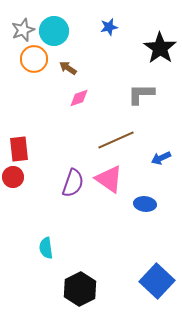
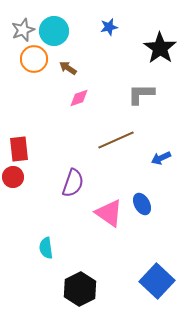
pink triangle: moved 34 px down
blue ellipse: moved 3 px left; rotated 55 degrees clockwise
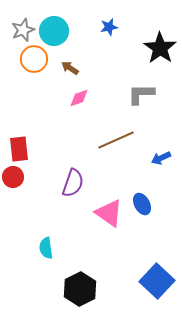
brown arrow: moved 2 px right
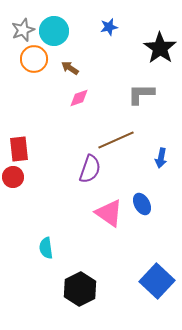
blue arrow: rotated 54 degrees counterclockwise
purple semicircle: moved 17 px right, 14 px up
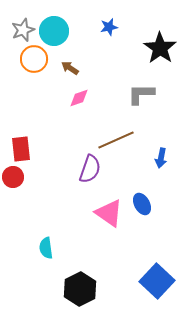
red rectangle: moved 2 px right
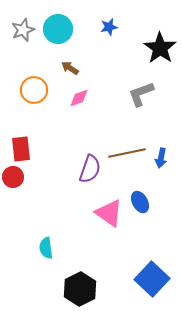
cyan circle: moved 4 px right, 2 px up
orange circle: moved 31 px down
gray L-shape: rotated 20 degrees counterclockwise
brown line: moved 11 px right, 13 px down; rotated 12 degrees clockwise
blue ellipse: moved 2 px left, 2 px up
blue square: moved 5 px left, 2 px up
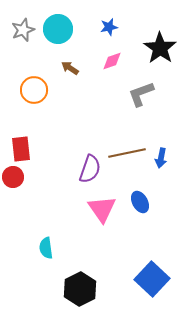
pink diamond: moved 33 px right, 37 px up
pink triangle: moved 7 px left, 4 px up; rotated 20 degrees clockwise
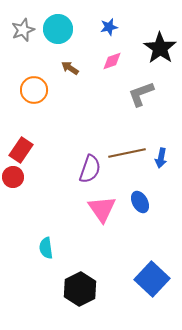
red rectangle: moved 1 px down; rotated 40 degrees clockwise
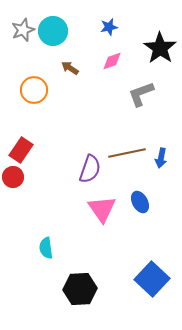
cyan circle: moved 5 px left, 2 px down
black hexagon: rotated 24 degrees clockwise
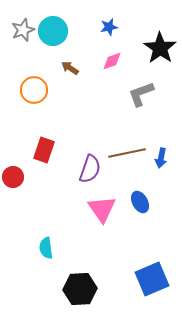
red rectangle: moved 23 px right; rotated 15 degrees counterclockwise
blue square: rotated 24 degrees clockwise
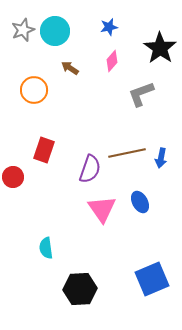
cyan circle: moved 2 px right
pink diamond: rotated 30 degrees counterclockwise
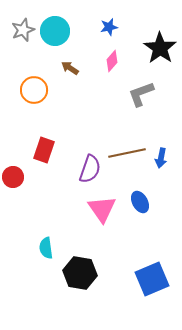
black hexagon: moved 16 px up; rotated 12 degrees clockwise
